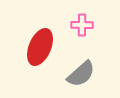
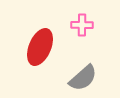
gray semicircle: moved 2 px right, 4 px down
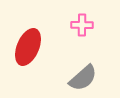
red ellipse: moved 12 px left
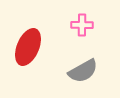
gray semicircle: moved 7 px up; rotated 12 degrees clockwise
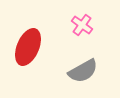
pink cross: rotated 35 degrees clockwise
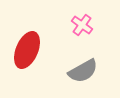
red ellipse: moved 1 px left, 3 px down
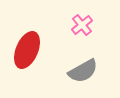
pink cross: rotated 15 degrees clockwise
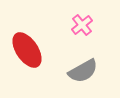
red ellipse: rotated 57 degrees counterclockwise
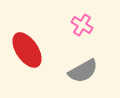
pink cross: rotated 20 degrees counterclockwise
